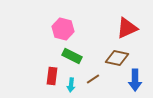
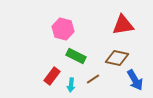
red triangle: moved 4 px left, 3 px up; rotated 15 degrees clockwise
green rectangle: moved 4 px right
red rectangle: rotated 30 degrees clockwise
blue arrow: rotated 30 degrees counterclockwise
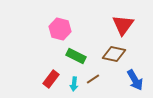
red triangle: rotated 45 degrees counterclockwise
pink hexagon: moved 3 px left
brown diamond: moved 3 px left, 4 px up
red rectangle: moved 1 px left, 3 px down
cyan arrow: moved 3 px right, 1 px up
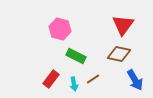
brown diamond: moved 5 px right
cyan arrow: rotated 16 degrees counterclockwise
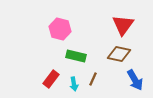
green rectangle: rotated 12 degrees counterclockwise
brown line: rotated 32 degrees counterclockwise
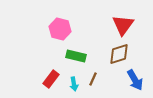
brown diamond: rotated 30 degrees counterclockwise
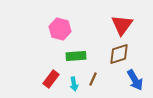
red triangle: moved 1 px left
green rectangle: rotated 18 degrees counterclockwise
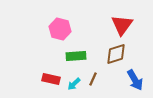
brown diamond: moved 3 px left
red rectangle: rotated 66 degrees clockwise
cyan arrow: rotated 56 degrees clockwise
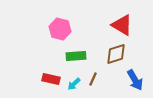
red triangle: rotated 35 degrees counterclockwise
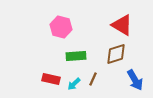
pink hexagon: moved 1 px right, 2 px up
